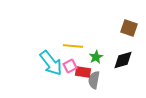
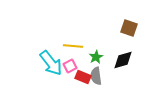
red rectangle: moved 5 px down; rotated 14 degrees clockwise
gray semicircle: moved 2 px right, 4 px up; rotated 18 degrees counterclockwise
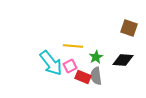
black diamond: rotated 20 degrees clockwise
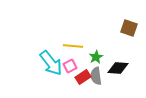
black diamond: moved 5 px left, 8 px down
red rectangle: rotated 56 degrees counterclockwise
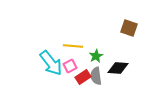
green star: moved 1 px up
